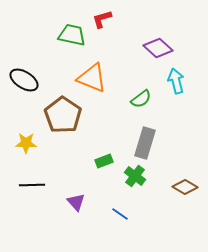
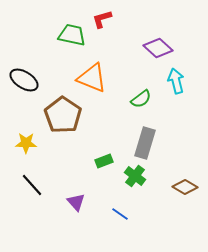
black line: rotated 50 degrees clockwise
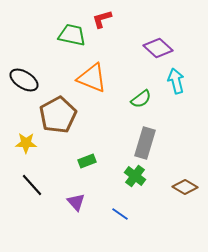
brown pentagon: moved 5 px left; rotated 9 degrees clockwise
green rectangle: moved 17 px left
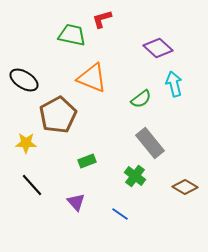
cyan arrow: moved 2 px left, 3 px down
gray rectangle: moved 5 px right; rotated 56 degrees counterclockwise
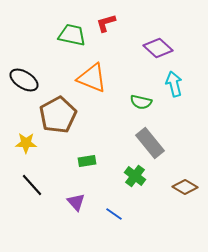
red L-shape: moved 4 px right, 4 px down
green semicircle: moved 3 px down; rotated 50 degrees clockwise
green rectangle: rotated 12 degrees clockwise
blue line: moved 6 px left
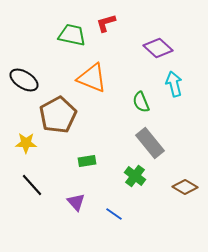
green semicircle: rotated 55 degrees clockwise
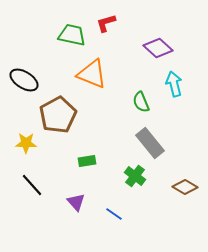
orange triangle: moved 4 px up
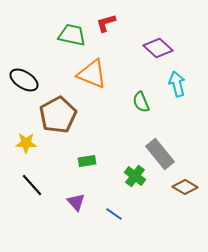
cyan arrow: moved 3 px right
gray rectangle: moved 10 px right, 11 px down
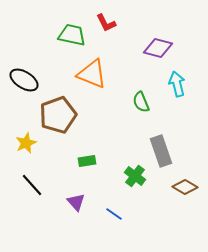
red L-shape: rotated 100 degrees counterclockwise
purple diamond: rotated 28 degrees counterclockwise
brown pentagon: rotated 9 degrees clockwise
yellow star: rotated 25 degrees counterclockwise
gray rectangle: moved 1 px right, 3 px up; rotated 20 degrees clockwise
